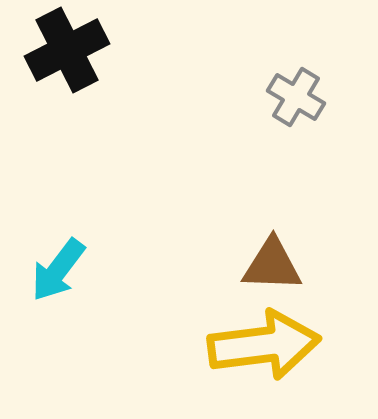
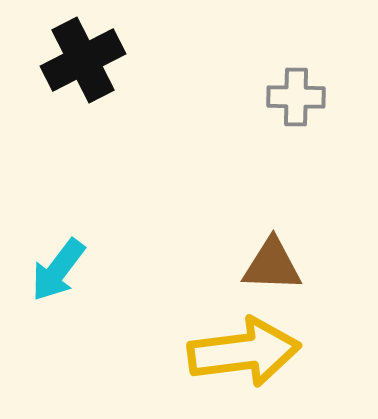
black cross: moved 16 px right, 10 px down
gray cross: rotated 30 degrees counterclockwise
yellow arrow: moved 20 px left, 7 px down
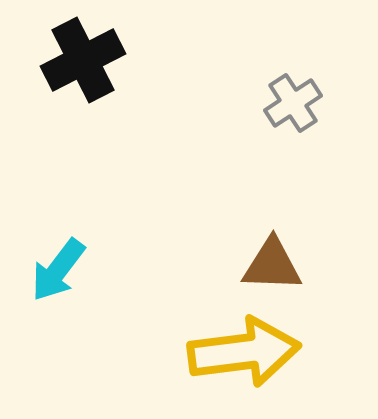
gray cross: moved 3 px left, 6 px down; rotated 34 degrees counterclockwise
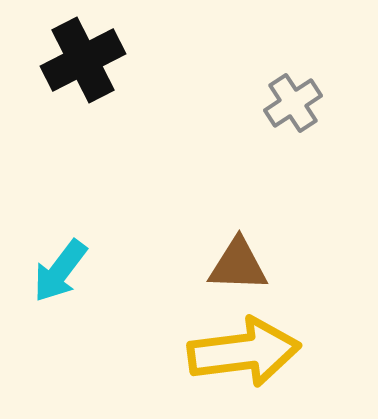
brown triangle: moved 34 px left
cyan arrow: moved 2 px right, 1 px down
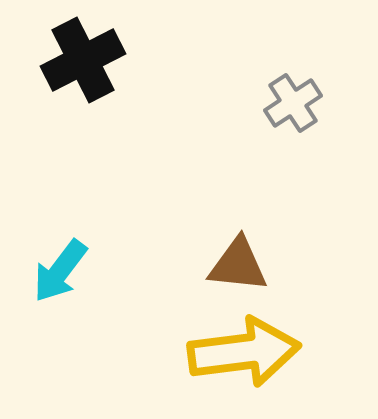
brown triangle: rotated 4 degrees clockwise
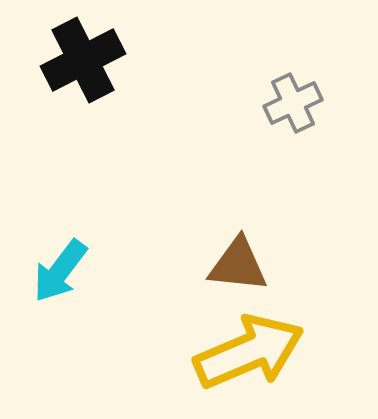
gray cross: rotated 8 degrees clockwise
yellow arrow: moved 5 px right; rotated 16 degrees counterclockwise
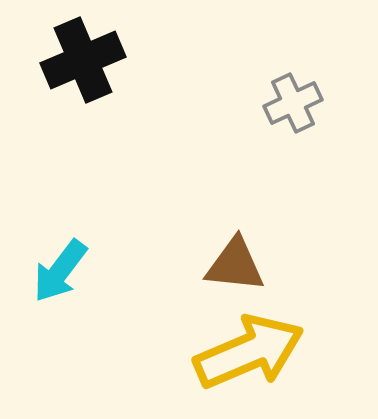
black cross: rotated 4 degrees clockwise
brown triangle: moved 3 px left
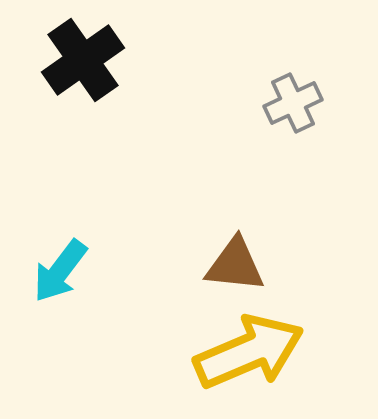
black cross: rotated 12 degrees counterclockwise
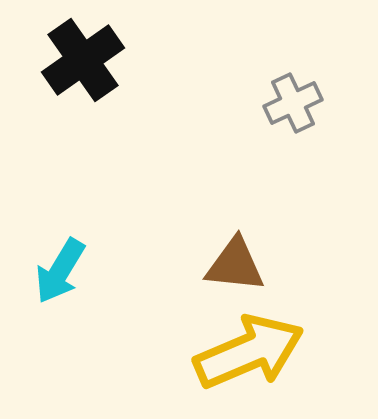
cyan arrow: rotated 6 degrees counterclockwise
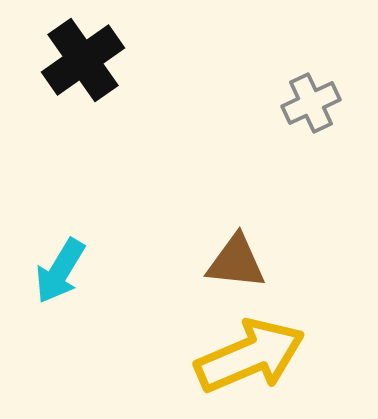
gray cross: moved 18 px right
brown triangle: moved 1 px right, 3 px up
yellow arrow: moved 1 px right, 4 px down
